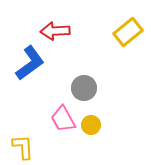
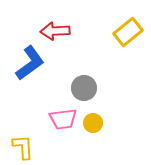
pink trapezoid: rotated 68 degrees counterclockwise
yellow circle: moved 2 px right, 2 px up
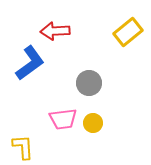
gray circle: moved 5 px right, 5 px up
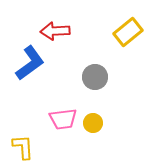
gray circle: moved 6 px right, 6 px up
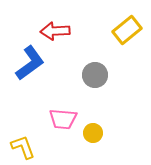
yellow rectangle: moved 1 px left, 2 px up
gray circle: moved 2 px up
pink trapezoid: rotated 12 degrees clockwise
yellow circle: moved 10 px down
yellow L-shape: rotated 16 degrees counterclockwise
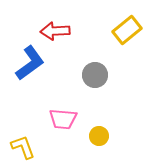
yellow circle: moved 6 px right, 3 px down
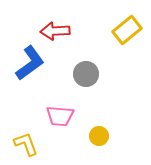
gray circle: moved 9 px left, 1 px up
pink trapezoid: moved 3 px left, 3 px up
yellow L-shape: moved 3 px right, 3 px up
